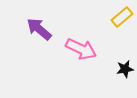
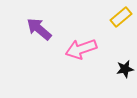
yellow rectangle: moved 1 px left
pink arrow: rotated 136 degrees clockwise
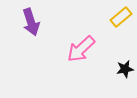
purple arrow: moved 8 px left, 7 px up; rotated 148 degrees counterclockwise
pink arrow: rotated 24 degrees counterclockwise
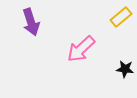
black star: rotated 18 degrees clockwise
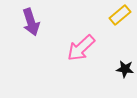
yellow rectangle: moved 1 px left, 2 px up
pink arrow: moved 1 px up
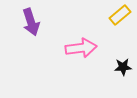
pink arrow: rotated 144 degrees counterclockwise
black star: moved 2 px left, 2 px up; rotated 12 degrees counterclockwise
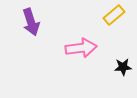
yellow rectangle: moved 6 px left
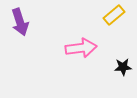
purple arrow: moved 11 px left
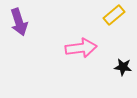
purple arrow: moved 1 px left
black star: rotated 12 degrees clockwise
